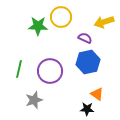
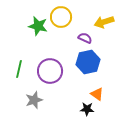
green star: rotated 12 degrees clockwise
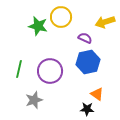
yellow arrow: moved 1 px right
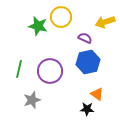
gray star: moved 2 px left
